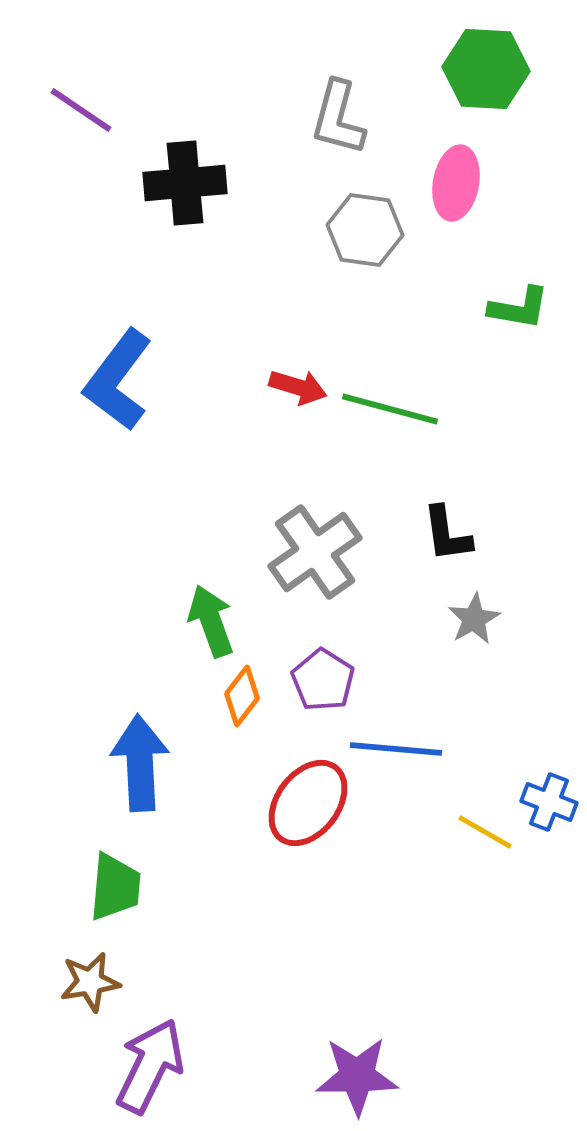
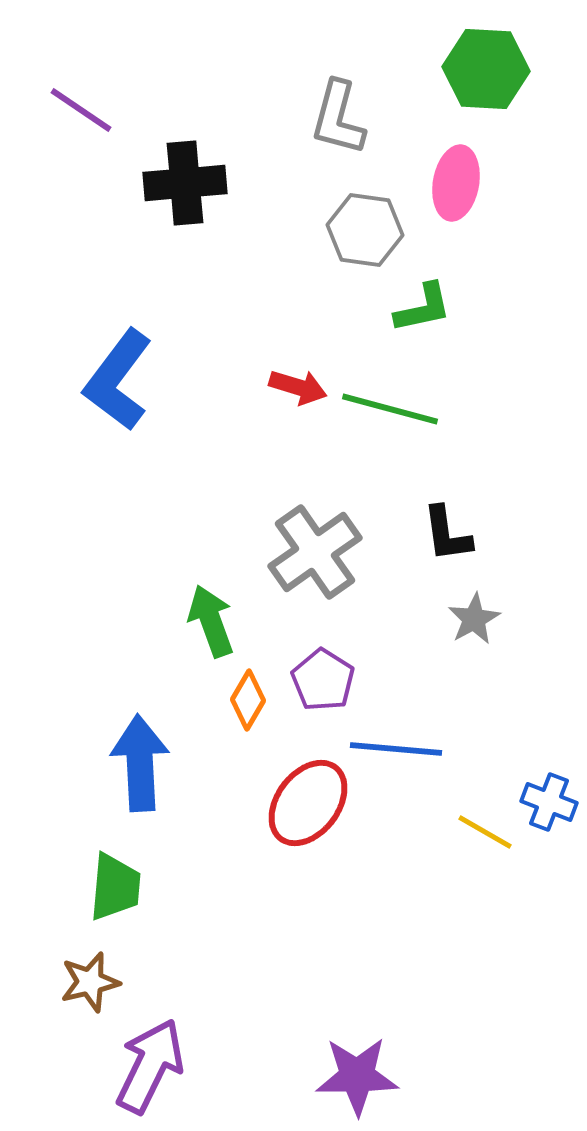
green L-shape: moved 96 px left; rotated 22 degrees counterclockwise
orange diamond: moved 6 px right, 4 px down; rotated 8 degrees counterclockwise
brown star: rotated 4 degrees counterclockwise
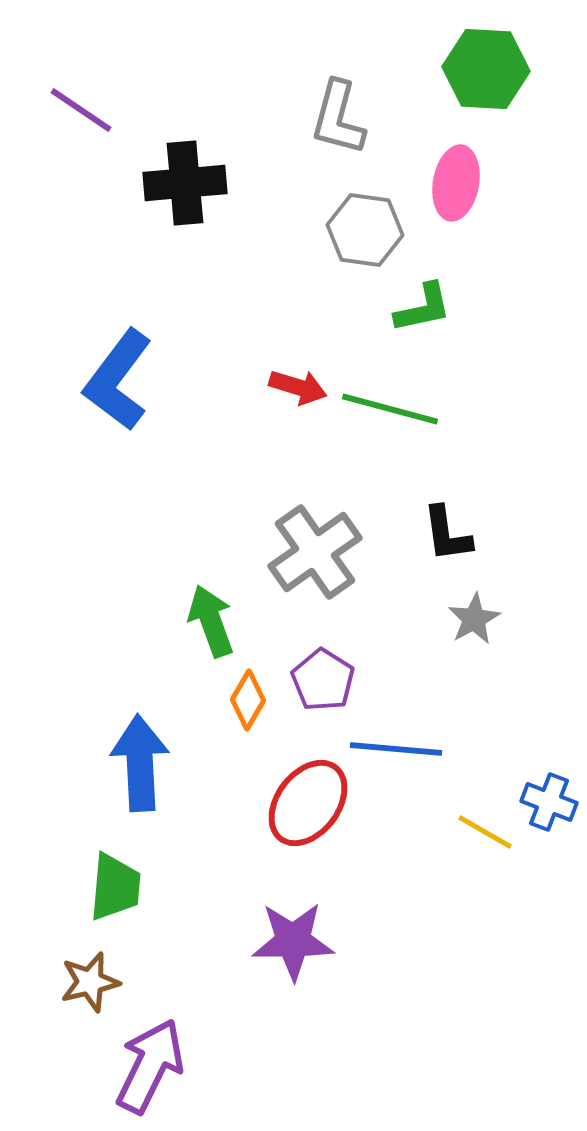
purple star: moved 64 px left, 135 px up
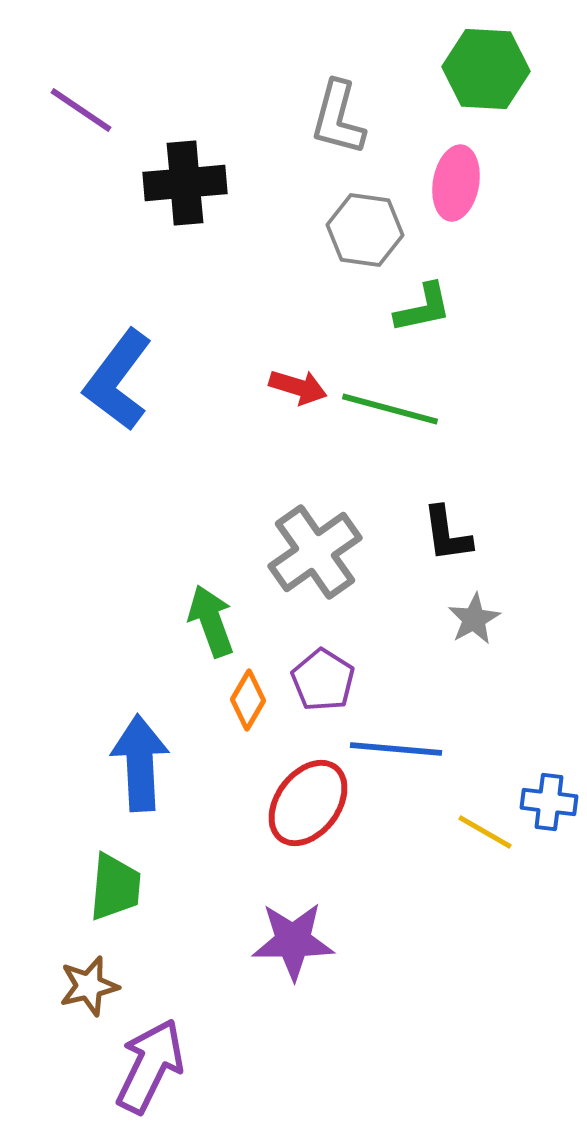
blue cross: rotated 14 degrees counterclockwise
brown star: moved 1 px left, 4 px down
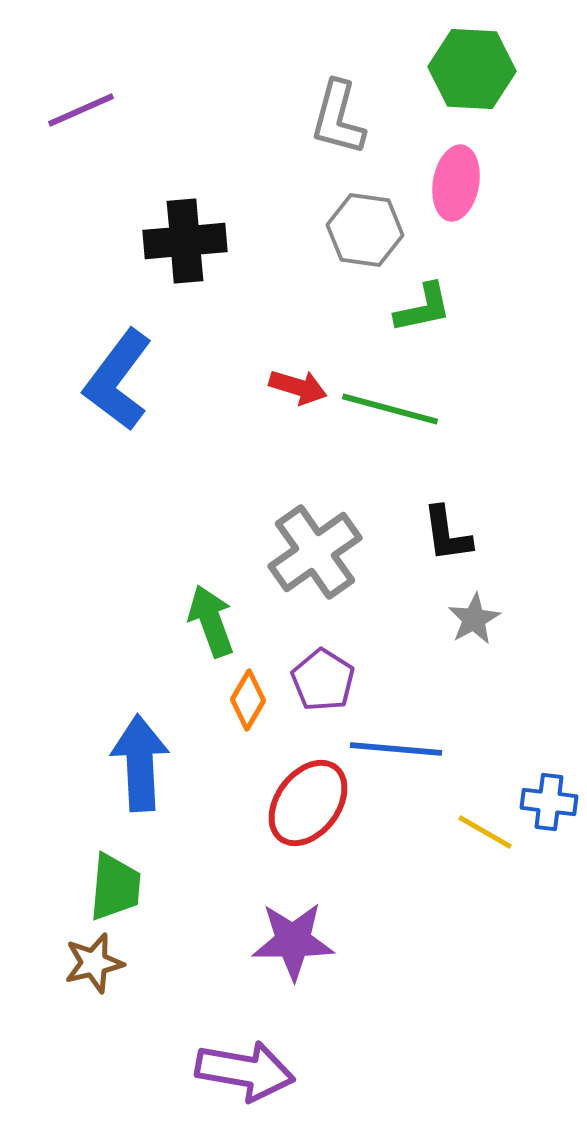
green hexagon: moved 14 px left
purple line: rotated 58 degrees counterclockwise
black cross: moved 58 px down
brown star: moved 5 px right, 23 px up
purple arrow: moved 95 px right, 5 px down; rotated 74 degrees clockwise
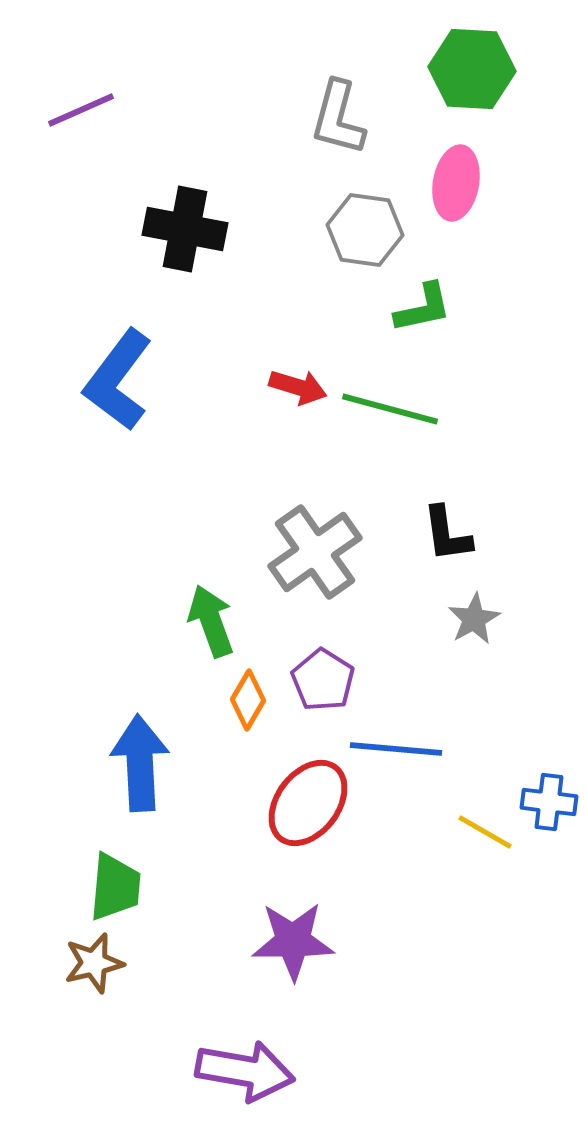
black cross: moved 12 px up; rotated 16 degrees clockwise
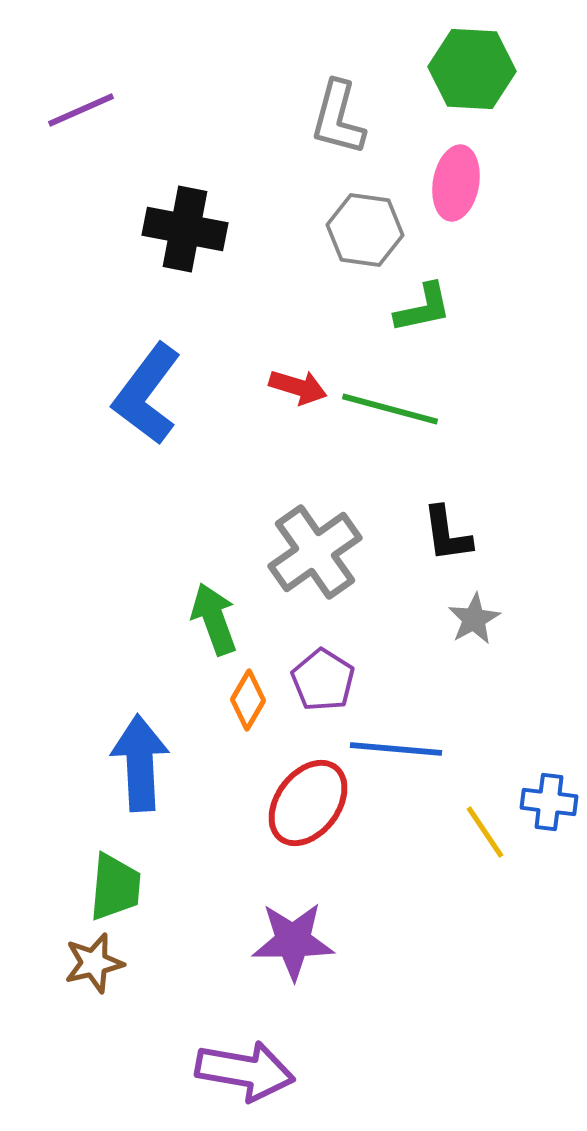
blue L-shape: moved 29 px right, 14 px down
green arrow: moved 3 px right, 2 px up
yellow line: rotated 26 degrees clockwise
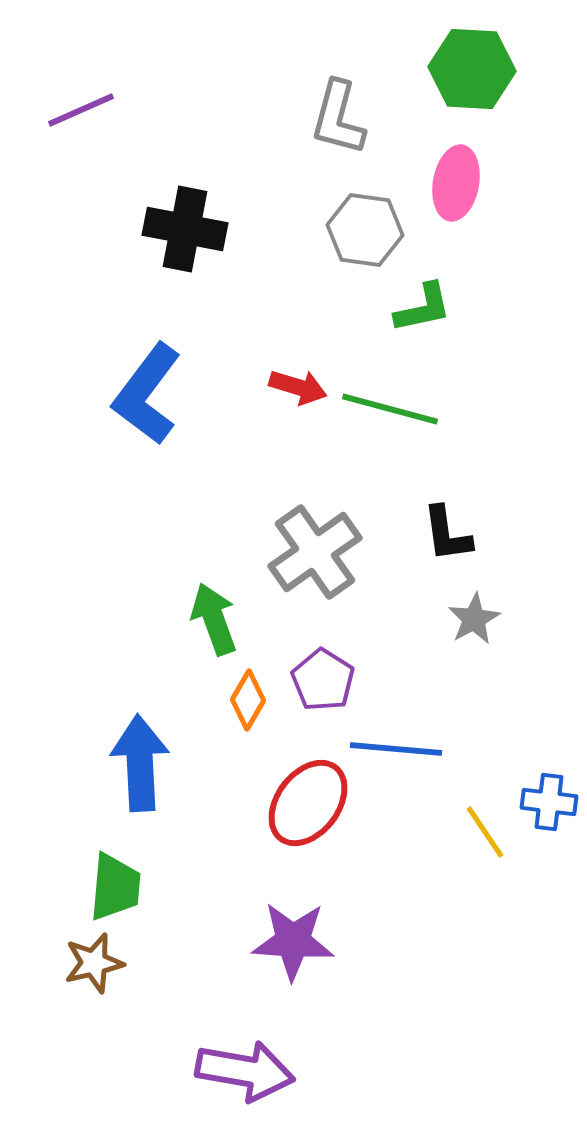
purple star: rotated 4 degrees clockwise
